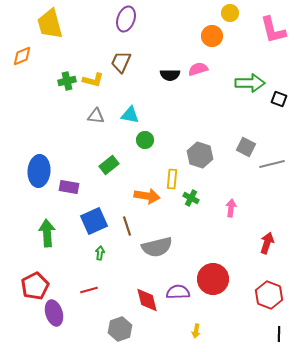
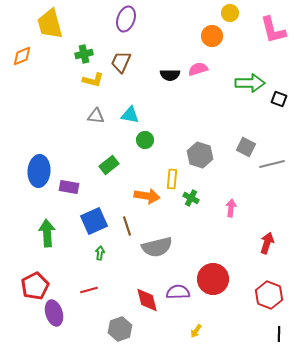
green cross at (67, 81): moved 17 px right, 27 px up
yellow arrow at (196, 331): rotated 24 degrees clockwise
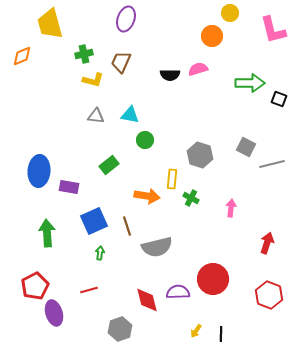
black line at (279, 334): moved 58 px left
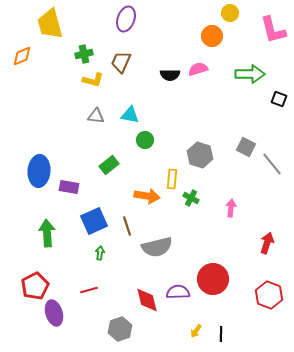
green arrow at (250, 83): moved 9 px up
gray line at (272, 164): rotated 65 degrees clockwise
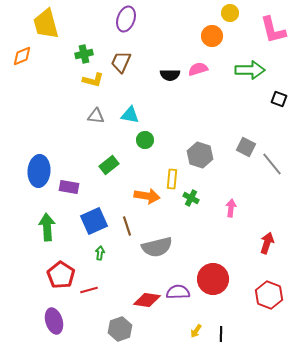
yellow trapezoid at (50, 24): moved 4 px left
green arrow at (250, 74): moved 4 px up
green arrow at (47, 233): moved 6 px up
red pentagon at (35, 286): moved 26 px right, 11 px up; rotated 12 degrees counterclockwise
red diamond at (147, 300): rotated 68 degrees counterclockwise
purple ellipse at (54, 313): moved 8 px down
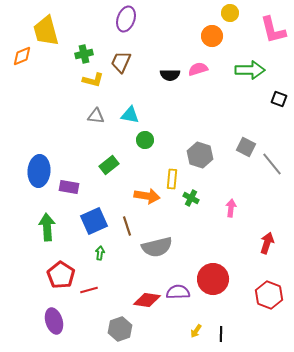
yellow trapezoid at (46, 24): moved 7 px down
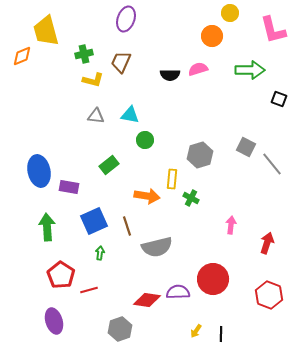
gray hexagon at (200, 155): rotated 25 degrees clockwise
blue ellipse at (39, 171): rotated 16 degrees counterclockwise
pink arrow at (231, 208): moved 17 px down
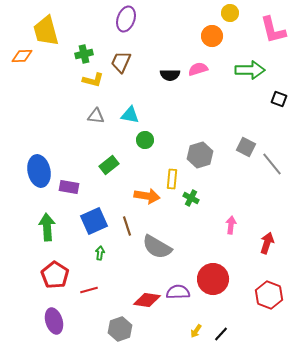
orange diamond at (22, 56): rotated 20 degrees clockwise
gray semicircle at (157, 247): rotated 44 degrees clockwise
red pentagon at (61, 275): moved 6 px left
black line at (221, 334): rotated 42 degrees clockwise
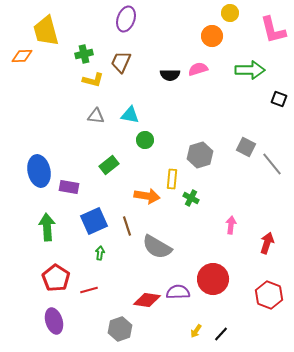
red pentagon at (55, 275): moved 1 px right, 3 px down
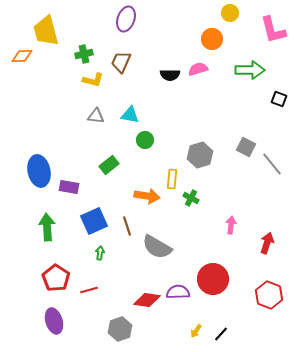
orange circle at (212, 36): moved 3 px down
